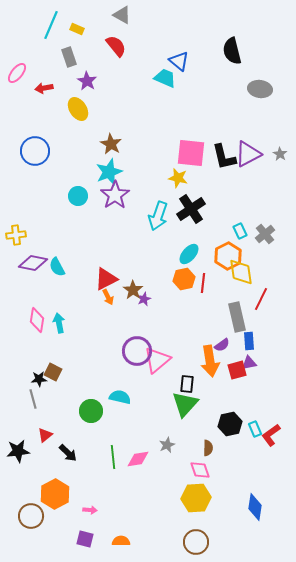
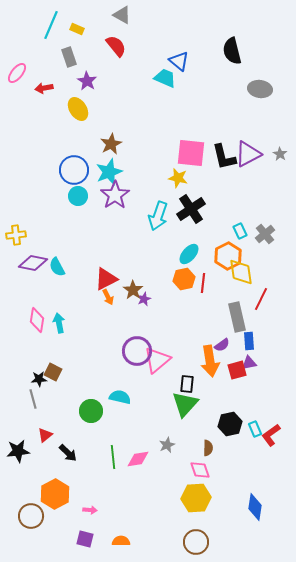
brown star at (111, 144): rotated 15 degrees clockwise
blue circle at (35, 151): moved 39 px right, 19 px down
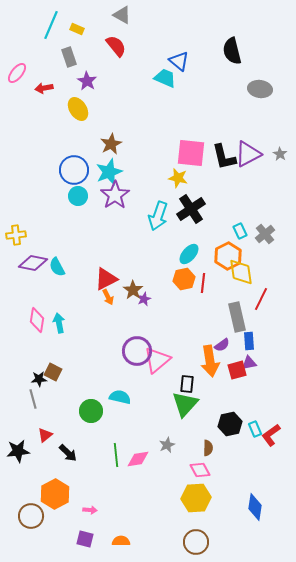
green line at (113, 457): moved 3 px right, 2 px up
pink diamond at (200, 470): rotated 10 degrees counterclockwise
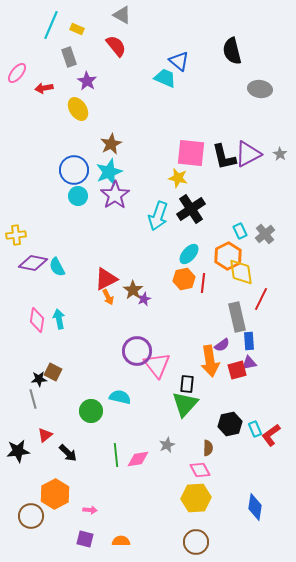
cyan arrow at (59, 323): moved 4 px up
pink triangle at (157, 360): moved 5 px down; rotated 28 degrees counterclockwise
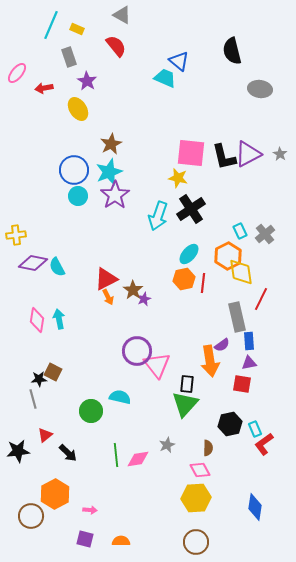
red square at (237, 370): moved 5 px right, 14 px down; rotated 24 degrees clockwise
red L-shape at (271, 435): moved 7 px left, 9 px down
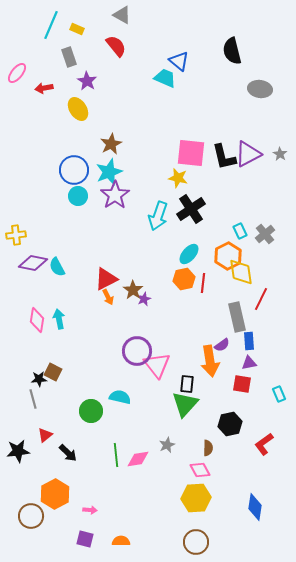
cyan rectangle at (255, 429): moved 24 px right, 35 px up
